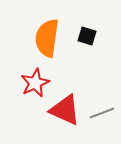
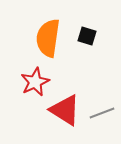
orange semicircle: moved 1 px right
red star: moved 1 px up
red triangle: rotated 8 degrees clockwise
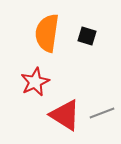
orange semicircle: moved 1 px left, 5 px up
red triangle: moved 5 px down
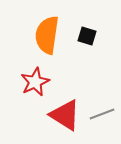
orange semicircle: moved 2 px down
gray line: moved 1 px down
